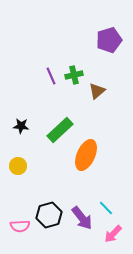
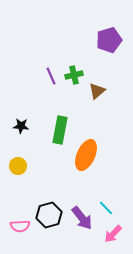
green rectangle: rotated 36 degrees counterclockwise
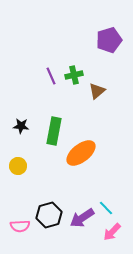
green rectangle: moved 6 px left, 1 px down
orange ellipse: moved 5 px left, 2 px up; rotated 28 degrees clockwise
purple arrow: rotated 95 degrees clockwise
pink arrow: moved 1 px left, 2 px up
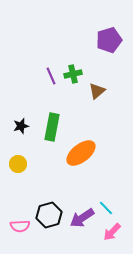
green cross: moved 1 px left, 1 px up
black star: rotated 21 degrees counterclockwise
green rectangle: moved 2 px left, 4 px up
yellow circle: moved 2 px up
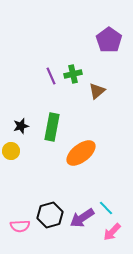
purple pentagon: rotated 20 degrees counterclockwise
yellow circle: moved 7 px left, 13 px up
black hexagon: moved 1 px right
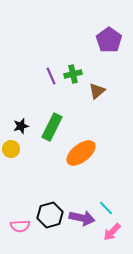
green rectangle: rotated 16 degrees clockwise
yellow circle: moved 2 px up
purple arrow: rotated 135 degrees counterclockwise
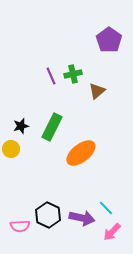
black hexagon: moved 2 px left; rotated 20 degrees counterclockwise
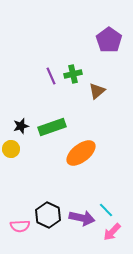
green rectangle: rotated 44 degrees clockwise
cyan line: moved 2 px down
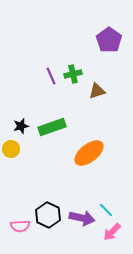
brown triangle: rotated 24 degrees clockwise
orange ellipse: moved 8 px right
